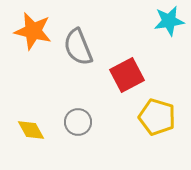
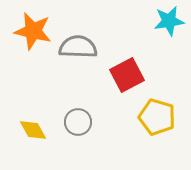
gray semicircle: rotated 114 degrees clockwise
yellow diamond: moved 2 px right
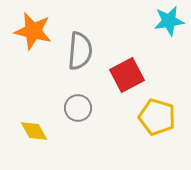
gray semicircle: moved 2 px right, 4 px down; rotated 93 degrees clockwise
gray circle: moved 14 px up
yellow diamond: moved 1 px right, 1 px down
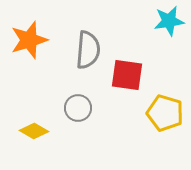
orange star: moved 4 px left, 9 px down; rotated 30 degrees counterclockwise
gray semicircle: moved 8 px right, 1 px up
red square: rotated 36 degrees clockwise
yellow pentagon: moved 8 px right, 4 px up
yellow diamond: rotated 32 degrees counterclockwise
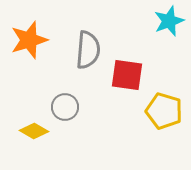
cyan star: rotated 12 degrees counterclockwise
gray circle: moved 13 px left, 1 px up
yellow pentagon: moved 1 px left, 2 px up
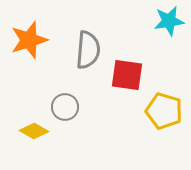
cyan star: rotated 12 degrees clockwise
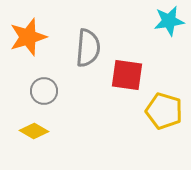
orange star: moved 1 px left, 3 px up
gray semicircle: moved 2 px up
gray circle: moved 21 px left, 16 px up
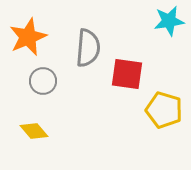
orange star: rotated 6 degrees counterclockwise
red square: moved 1 px up
gray circle: moved 1 px left, 10 px up
yellow pentagon: moved 1 px up
yellow diamond: rotated 20 degrees clockwise
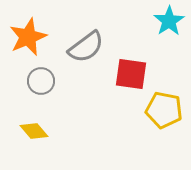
cyan star: rotated 24 degrees counterclockwise
gray semicircle: moved 2 px left, 1 px up; rotated 48 degrees clockwise
red square: moved 4 px right
gray circle: moved 2 px left
yellow pentagon: rotated 6 degrees counterclockwise
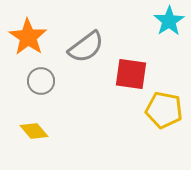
orange star: rotated 15 degrees counterclockwise
